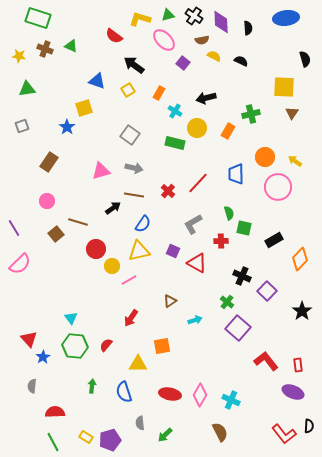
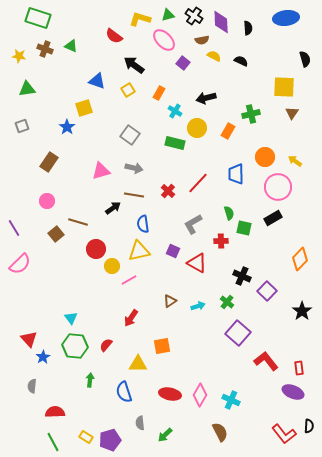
blue semicircle at (143, 224): rotated 138 degrees clockwise
black rectangle at (274, 240): moved 1 px left, 22 px up
cyan arrow at (195, 320): moved 3 px right, 14 px up
purple square at (238, 328): moved 5 px down
red rectangle at (298, 365): moved 1 px right, 3 px down
green arrow at (92, 386): moved 2 px left, 6 px up
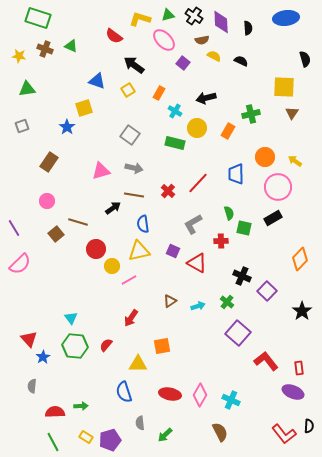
green arrow at (90, 380): moved 9 px left, 26 px down; rotated 80 degrees clockwise
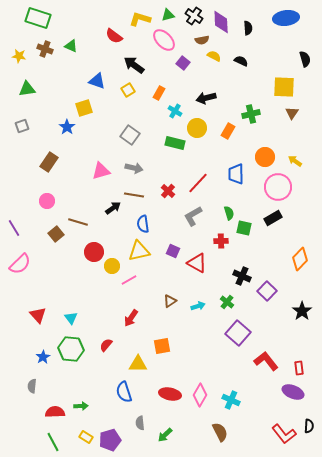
gray L-shape at (193, 224): moved 8 px up
red circle at (96, 249): moved 2 px left, 3 px down
red triangle at (29, 339): moved 9 px right, 24 px up
green hexagon at (75, 346): moved 4 px left, 3 px down
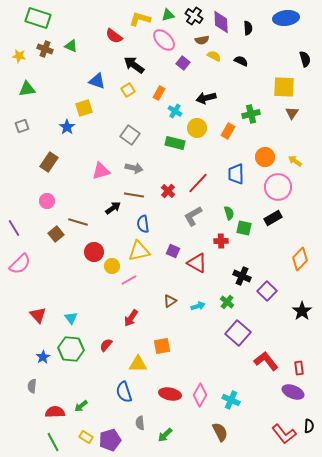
green arrow at (81, 406): rotated 144 degrees clockwise
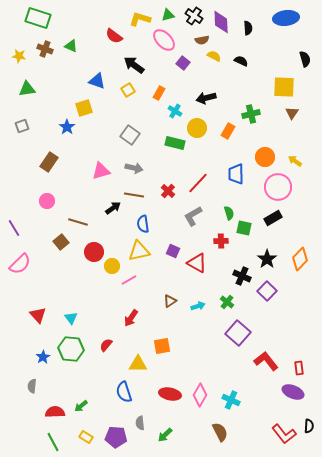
brown square at (56, 234): moved 5 px right, 8 px down
black star at (302, 311): moved 35 px left, 52 px up
purple pentagon at (110, 440): moved 6 px right, 3 px up; rotated 20 degrees clockwise
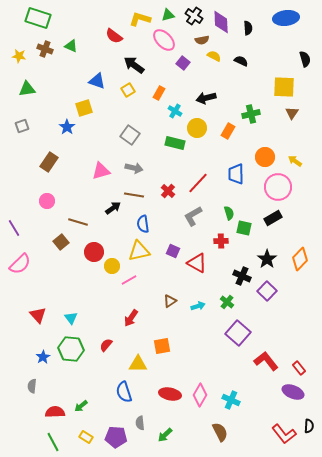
red rectangle at (299, 368): rotated 32 degrees counterclockwise
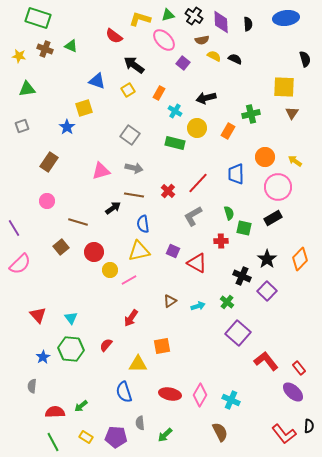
black semicircle at (248, 28): moved 4 px up
black semicircle at (241, 61): moved 6 px left, 2 px up
brown square at (61, 242): moved 5 px down
yellow circle at (112, 266): moved 2 px left, 4 px down
purple ellipse at (293, 392): rotated 20 degrees clockwise
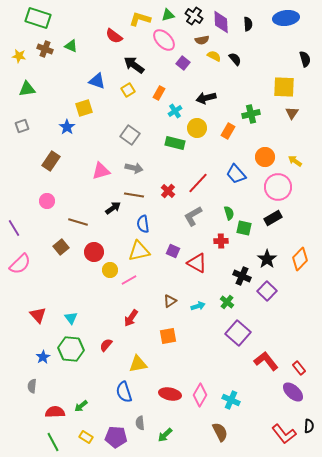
black semicircle at (235, 59): rotated 24 degrees clockwise
cyan cross at (175, 111): rotated 24 degrees clockwise
brown rectangle at (49, 162): moved 2 px right, 1 px up
blue trapezoid at (236, 174): rotated 40 degrees counterclockwise
orange square at (162, 346): moved 6 px right, 10 px up
yellow triangle at (138, 364): rotated 12 degrees counterclockwise
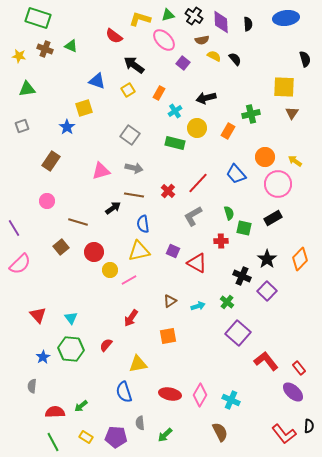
pink circle at (278, 187): moved 3 px up
